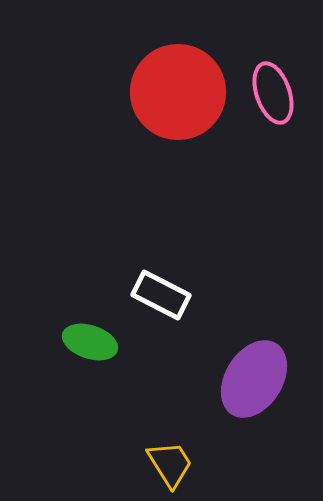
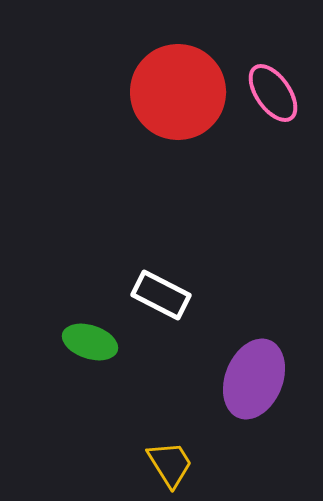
pink ellipse: rotated 16 degrees counterclockwise
purple ellipse: rotated 10 degrees counterclockwise
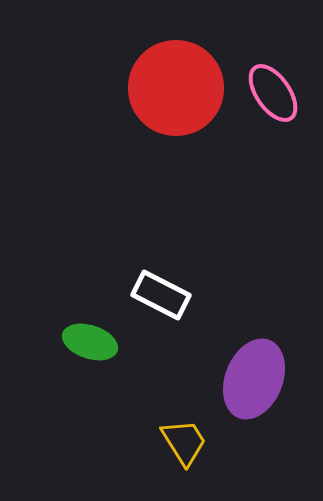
red circle: moved 2 px left, 4 px up
yellow trapezoid: moved 14 px right, 22 px up
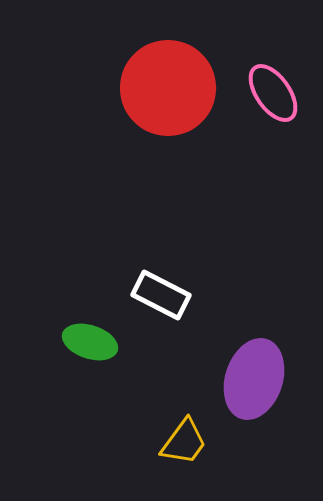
red circle: moved 8 px left
purple ellipse: rotated 4 degrees counterclockwise
yellow trapezoid: rotated 68 degrees clockwise
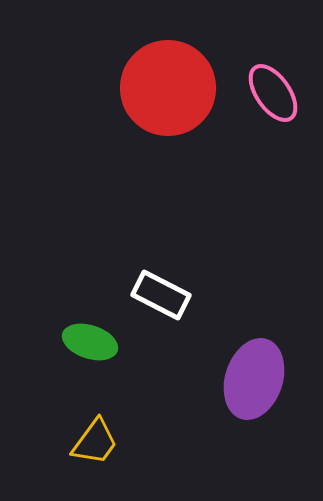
yellow trapezoid: moved 89 px left
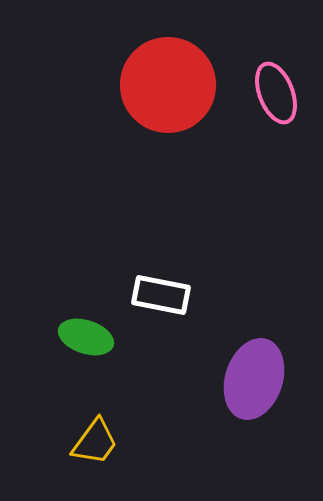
red circle: moved 3 px up
pink ellipse: moved 3 px right; rotated 14 degrees clockwise
white rectangle: rotated 16 degrees counterclockwise
green ellipse: moved 4 px left, 5 px up
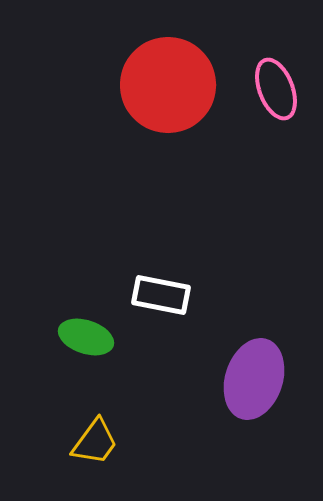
pink ellipse: moved 4 px up
